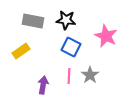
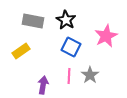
black star: rotated 24 degrees clockwise
pink star: rotated 20 degrees clockwise
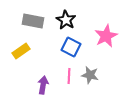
gray star: rotated 24 degrees counterclockwise
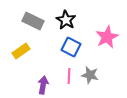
gray rectangle: rotated 15 degrees clockwise
pink star: moved 1 px right, 1 px down
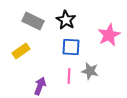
pink star: moved 2 px right, 2 px up
blue square: rotated 24 degrees counterclockwise
gray star: moved 4 px up
purple arrow: moved 3 px left, 1 px down; rotated 12 degrees clockwise
